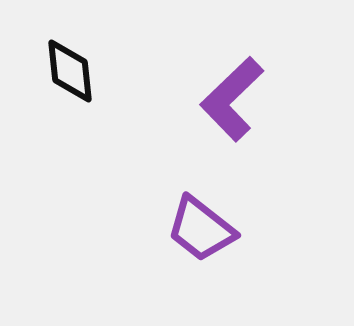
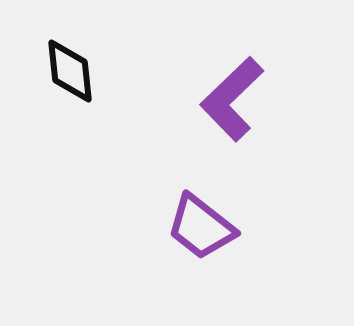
purple trapezoid: moved 2 px up
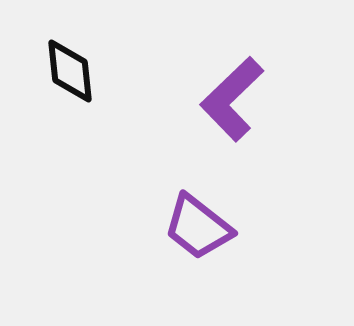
purple trapezoid: moved 3 px left
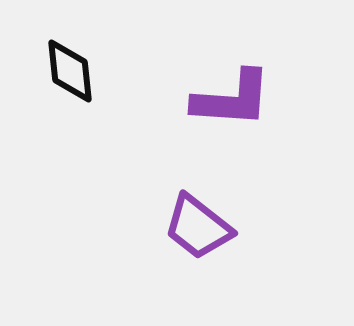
purple L-shape: rotated 132 degrees counterclockwise
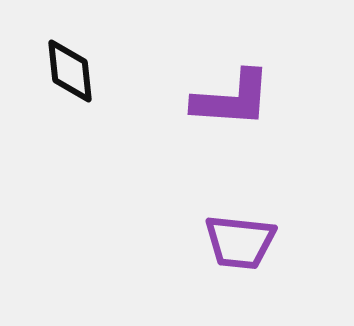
purple trapezoid: moved 42 px right, 15 px down; rotated 32 degrees counterclockwise
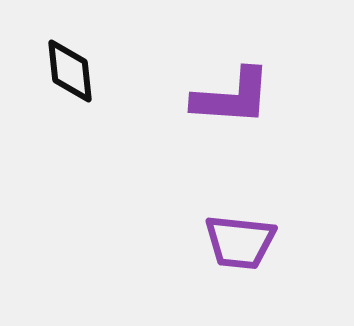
purple L-shape: moved 2 px up
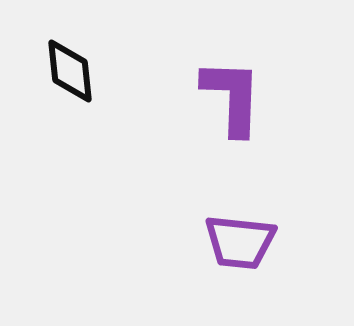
purple L-shape: rotated 92 degrees counterclockwise
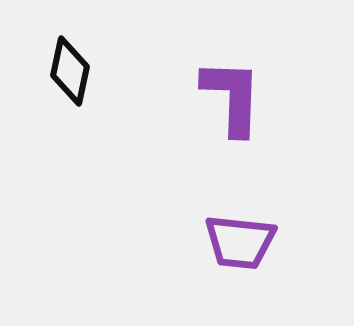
black diamond: rotated 18 degrees clockwise
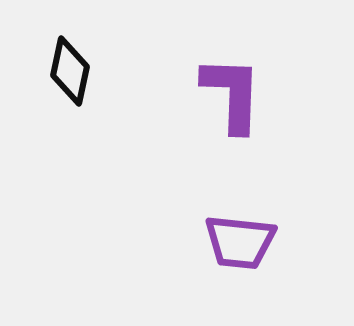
purple L-shape: moved 3 px up
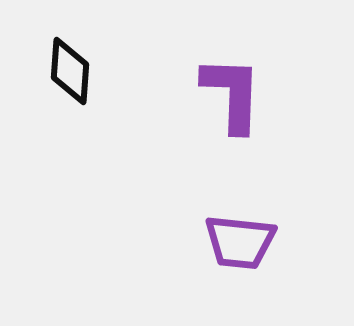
black diamond: rotated 8 degrees counterclockwise
